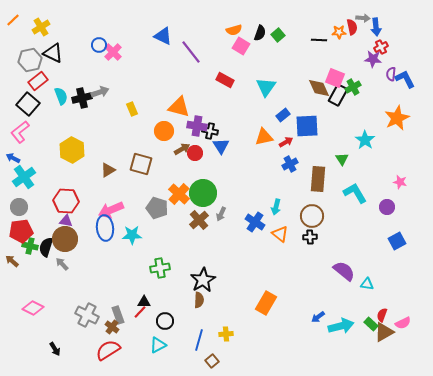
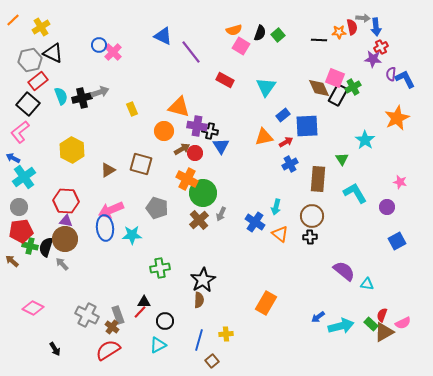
orange cross at (179, 194): moved 8 px right, 15 px up; rotated 15 degrees counterclockwise
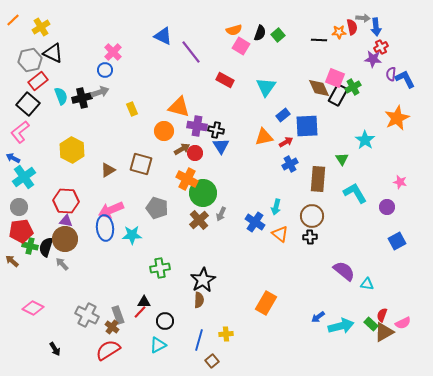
blue circle at (99, 45): moved 6 px right, 25 px down
black cross at (210, 131): moved 6 px right, 1 px up
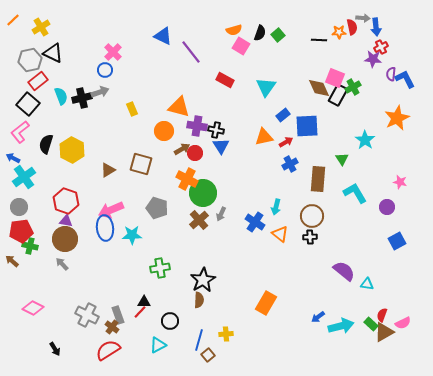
red hexagon at (66, 201): rotated 15 degrees clockwise
black semicircle at (46, 247): moved 103 px up
black circle at (165, 321): moved 5 px right
brown square at (212, 361): moved 4 px left, 6 px up
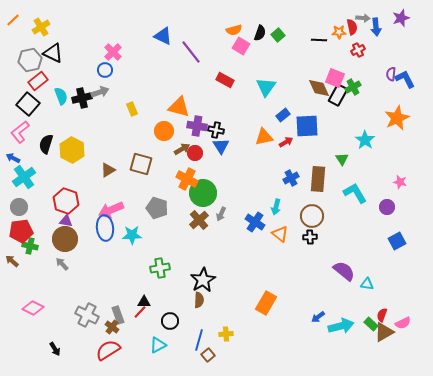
red cross at (381, 47): moved 23 px left, 3 px down
purple star at (373, 59): moved 28 px right, 41 px up; rotated 24 degrees counterclockwise
blue cross at (290, 164): moved 1 px right, 14 px down
